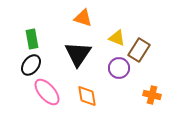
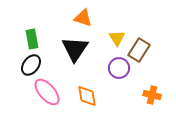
yellow triangle: rotated 36 degrees clockwise
black triangle: moved 3 px left, 5 px up
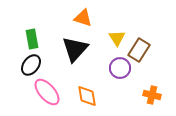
black triangle: rotated 8 degrees clockwise
purple circle: moved 1 px right
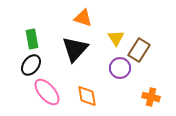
yellow triangle: moved 1 px left
orange cross: moved 1 px left, 2 px down
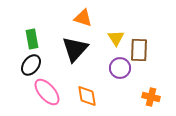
brown rectangle: rotated 30 degrees counterclockwise
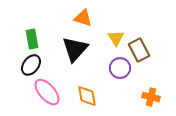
brown rectangle: rotated 30 degrees counterclockwise
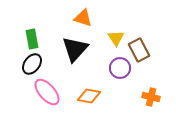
black ellipse: moved 1 px right, 1 px up
orange diamond: moved 2 px right; rotated 70 degrees counterclockwise
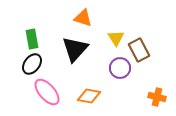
orange cross: moved 6 px right
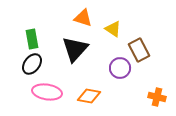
yellow triangle: moved 3 px left, 9 px up; rotated 24 degrees counterclockwise
pink ellipse: rotated 40 degrees counterclockwise
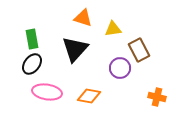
yellow triangle: rotated 42 degrees counterclockwise
